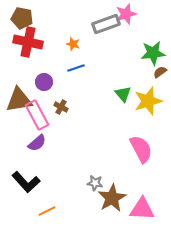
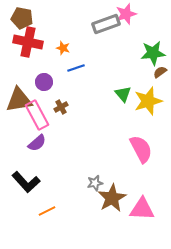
orange star: moved 10 px left, 4 px down
brown cross: rotated 32 degrees clockwise
gray star: rotated 21 degrees counterclockwise
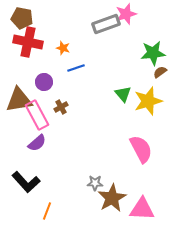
gray star: rotated 14 degrees clockwise
orange line: rotated 42 degrees counterclockwise
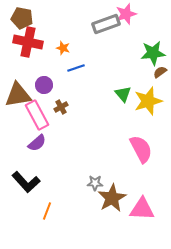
purple circle: moved 3 px down
brown triangle: moved 1 px left, 5 px up
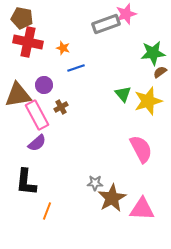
black L-shape: rotated 48 degrees clockwise
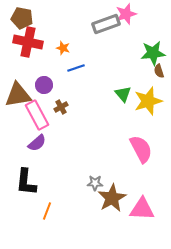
brown semicircle: moved 1 px left, 1 px up; rotated 72 degrees counterclockwise
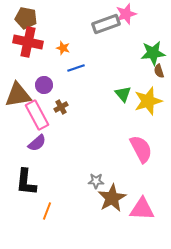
brown pentagon: moved 4 px right
gray star: moved 1 px right, 2 px up
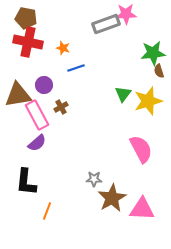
pink star: rotated 15 degrees clockwise
green triangle: rotated 18 degrees clockwise
gray star: moved 2 px left, 2 px up
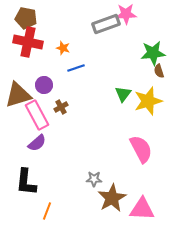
brown triangle: rotated 8 degrees counterclockwise
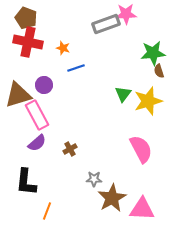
brown pentagon: rotated 10 degrees clockwise
brown cross: moved 9 px right, 42 px down
